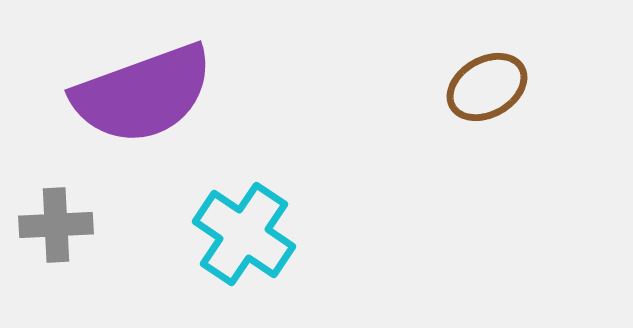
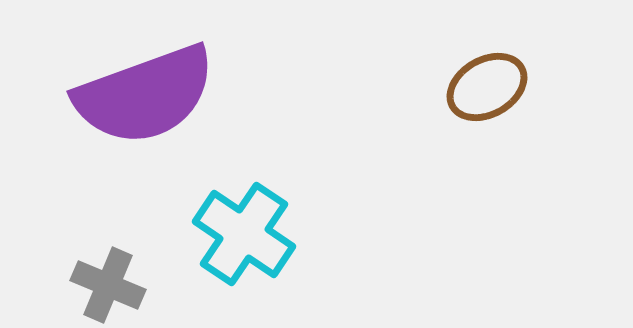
purple semicircle: moved 2 px right, 1 px down
gray cross: moved 52 px right, 60 px down; rotated 26 degrees clockwise
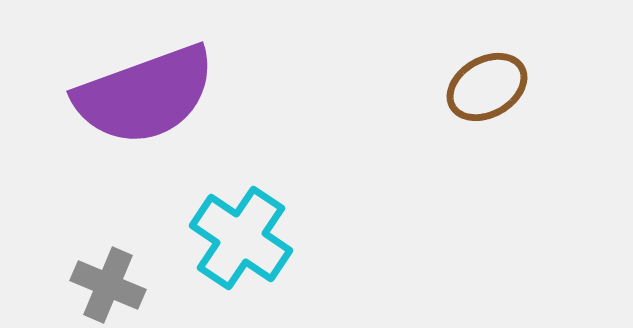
cyan cross: moved 3 px left, 4 px down
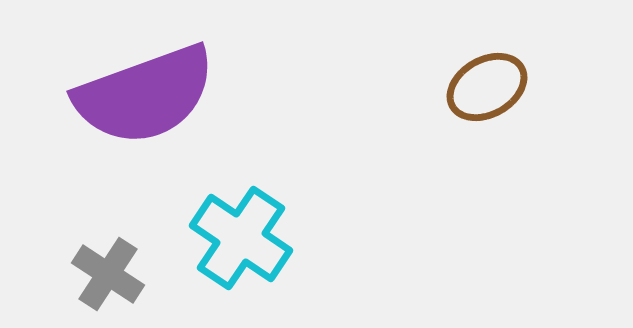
gray cross: moved 11 px up; rotated 10 degrees clockwise
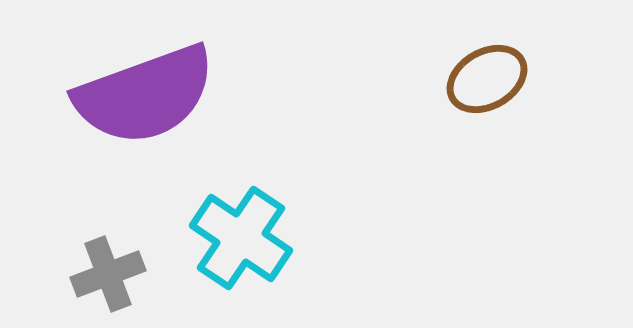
brown ellipse: moved 8 px up
gray cross: rotated 36 degrees clockwise
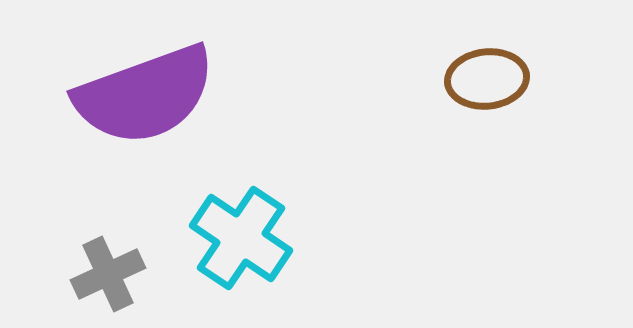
brown ellipse: rotated 24 degrees clockwise
gray cross: rotated 4 degrees counterclockwise
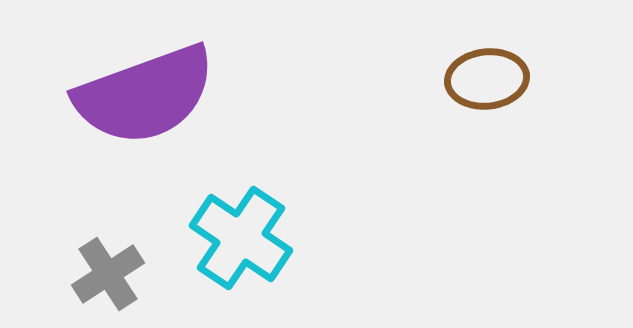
gray cross: rotated 8 degrees counterclockwise
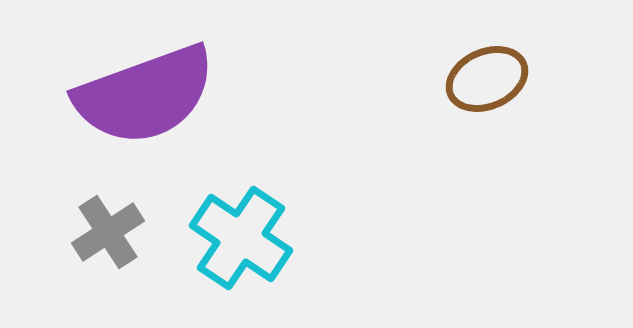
brown ellipse: rotated 18 degrees counterclockwise
gray cross: moved 42 px up
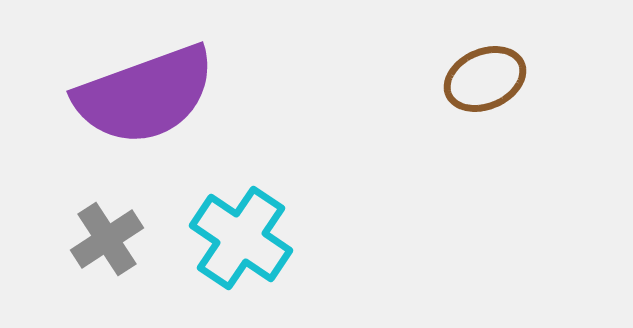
brown ellipse: moved 2 px left
gray cross: moved 1 px left, 7 px down
